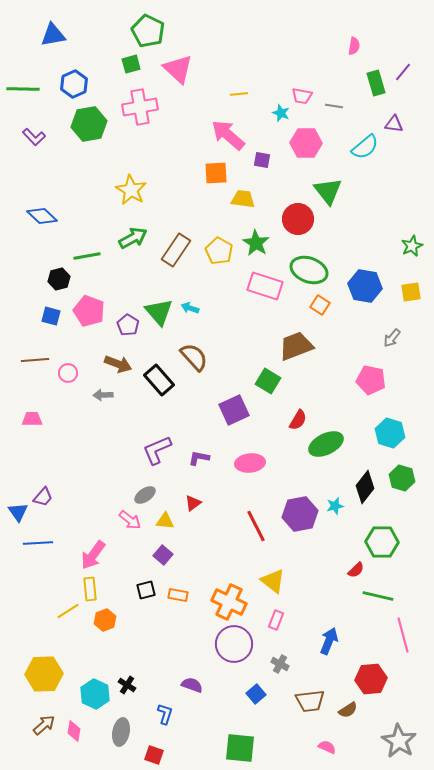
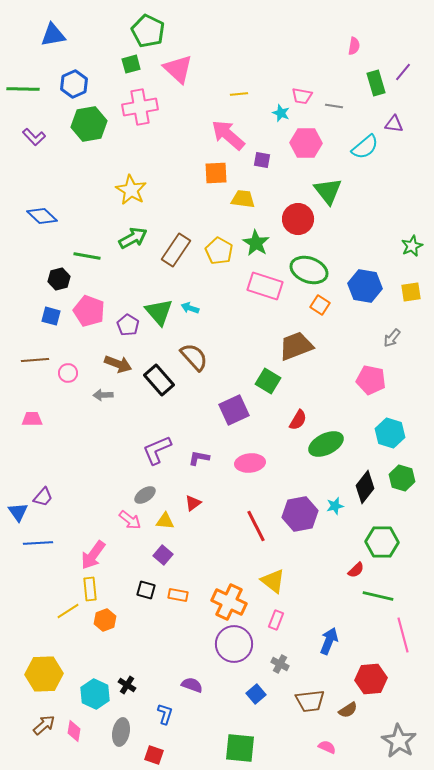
green line at (87, 256): rotated 20 degrees clockwise
black square at (146, 590): rotated 30 degrees clockwise
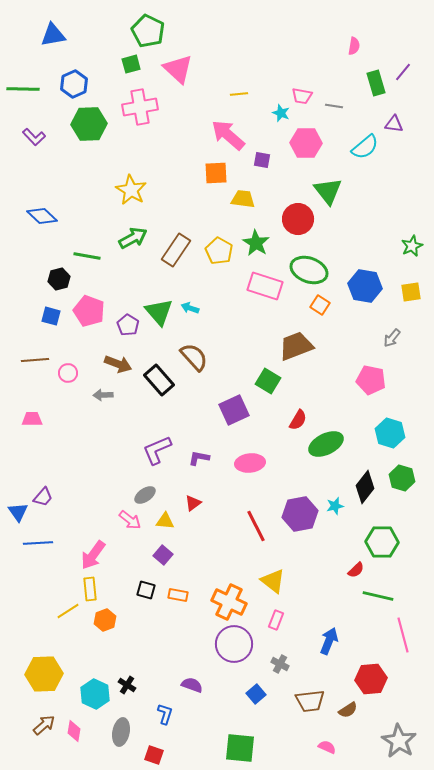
green hexagon at (89, 124): rotated 8 degrees clockwise
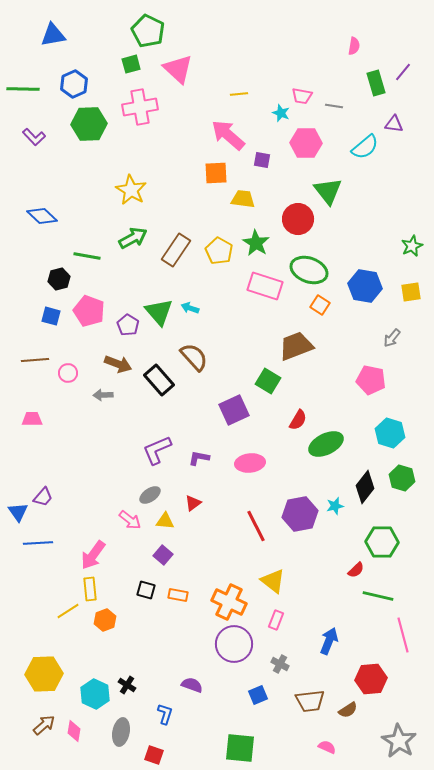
gray ellipse at (145, 495): moved 5 px right
blue square at (256, 694): moved 2 px right, 1 px down; rotated 18 degrees clockwise
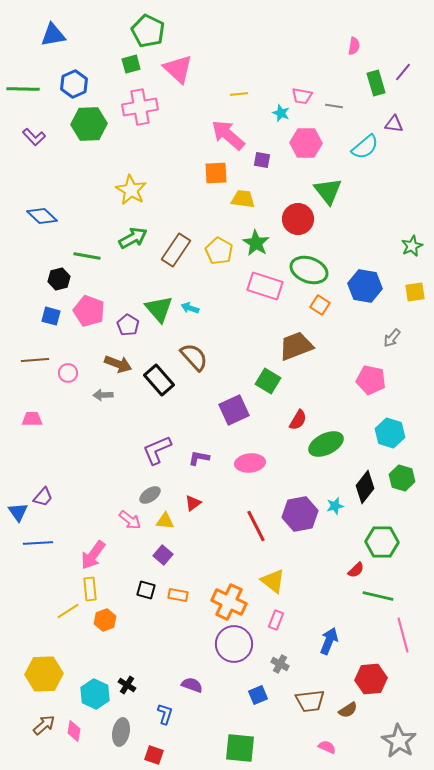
yellow square at (411, 292): moved 4 px right
green triangle at (159, 312): moved 3 px up
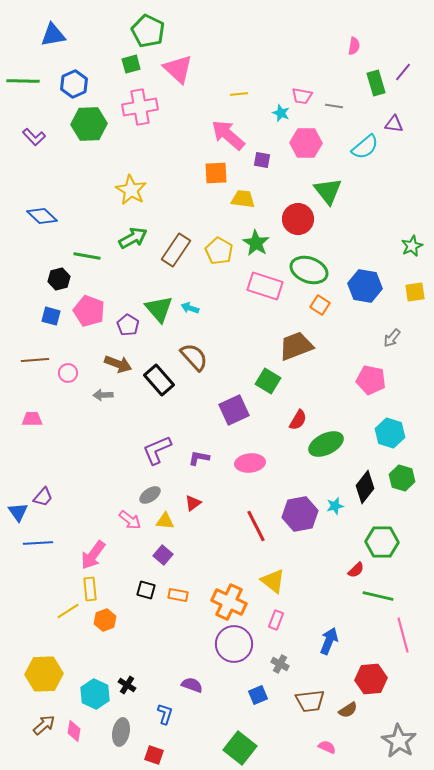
green line at (23, 89): moved 8 px up
green square at (240, 748): rotated 32 degrees clockwise
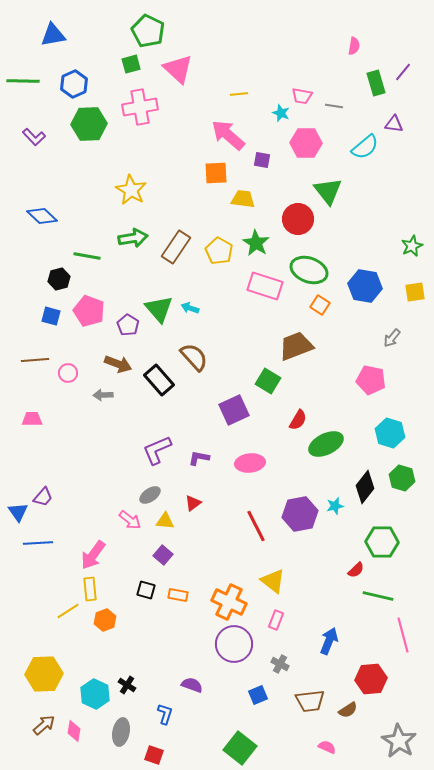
green arrow at (133, 238): rotated 20 degrees clockwise
brown rectangle at (176, 250): moved 3 px up
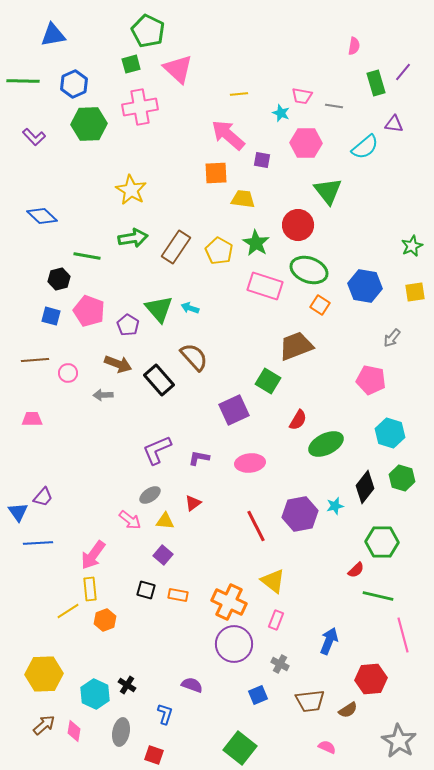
red circle at (298, 219): moved 6 px down
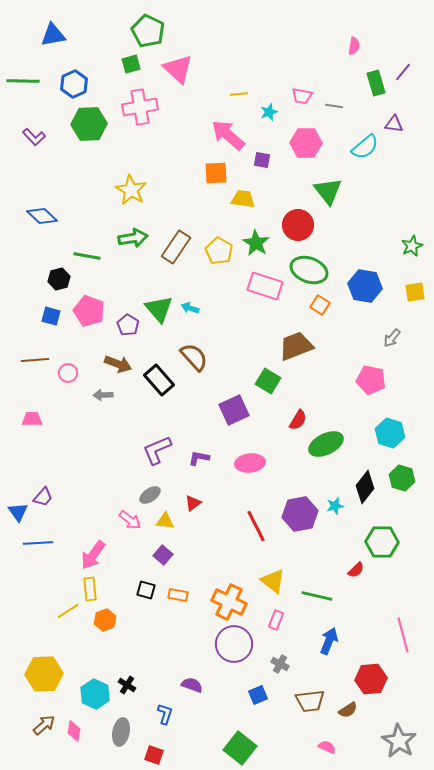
cyan star at (281, 113): moved 12 px left, 1 px up; rotated 30 degrees clockwise
green line at (378, 596): moved 61 px left
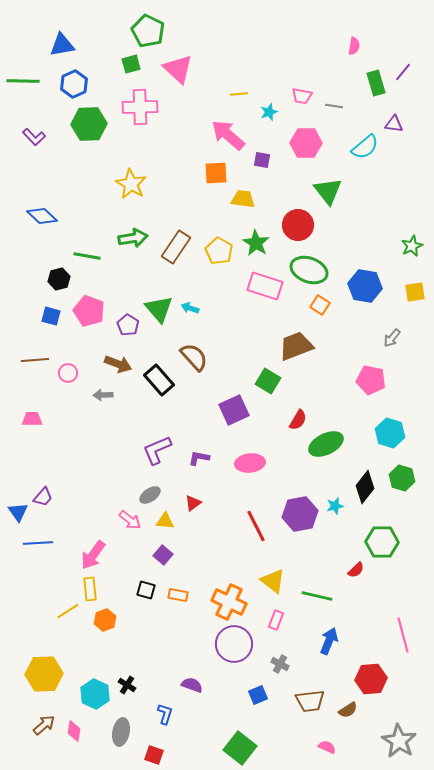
blue triangle at (53, 35): moved 9 px right, 10 px down
pink cross at (140, 107): rotated 8 degrees clockwise
yellow star at (131, 190): moved 6 px up
